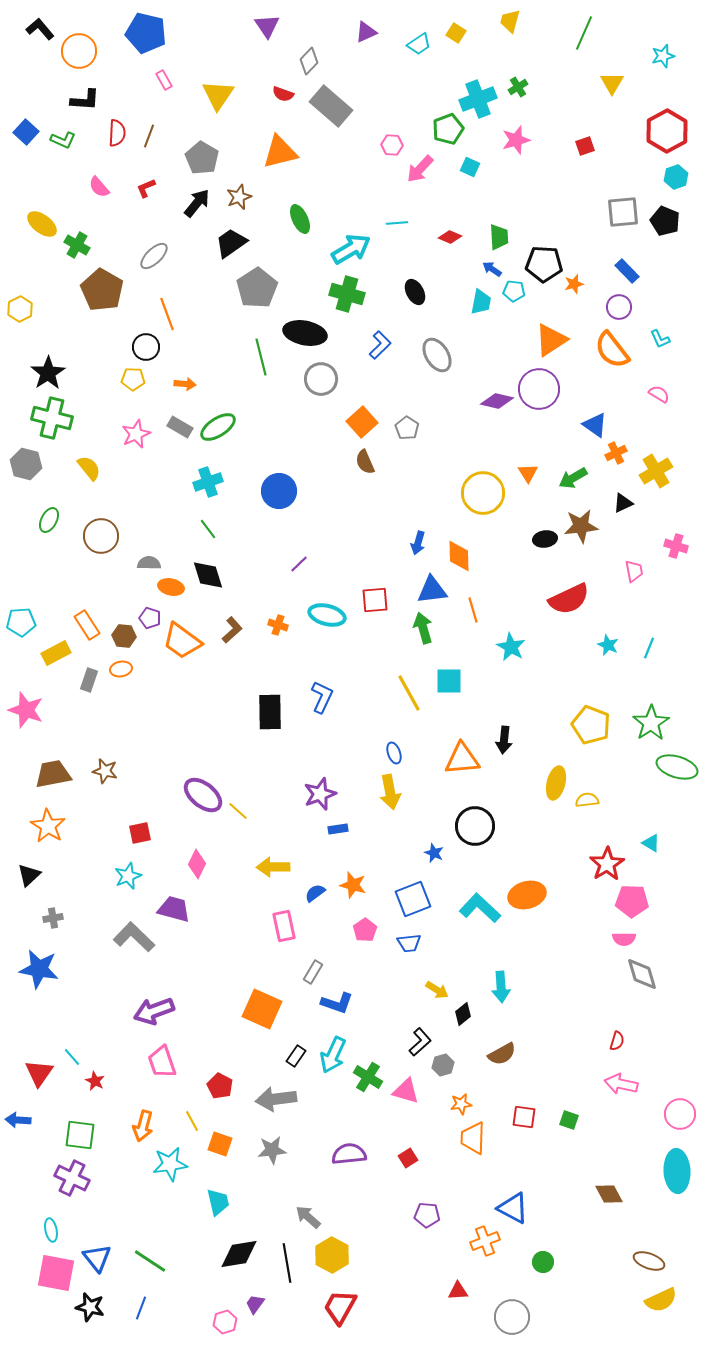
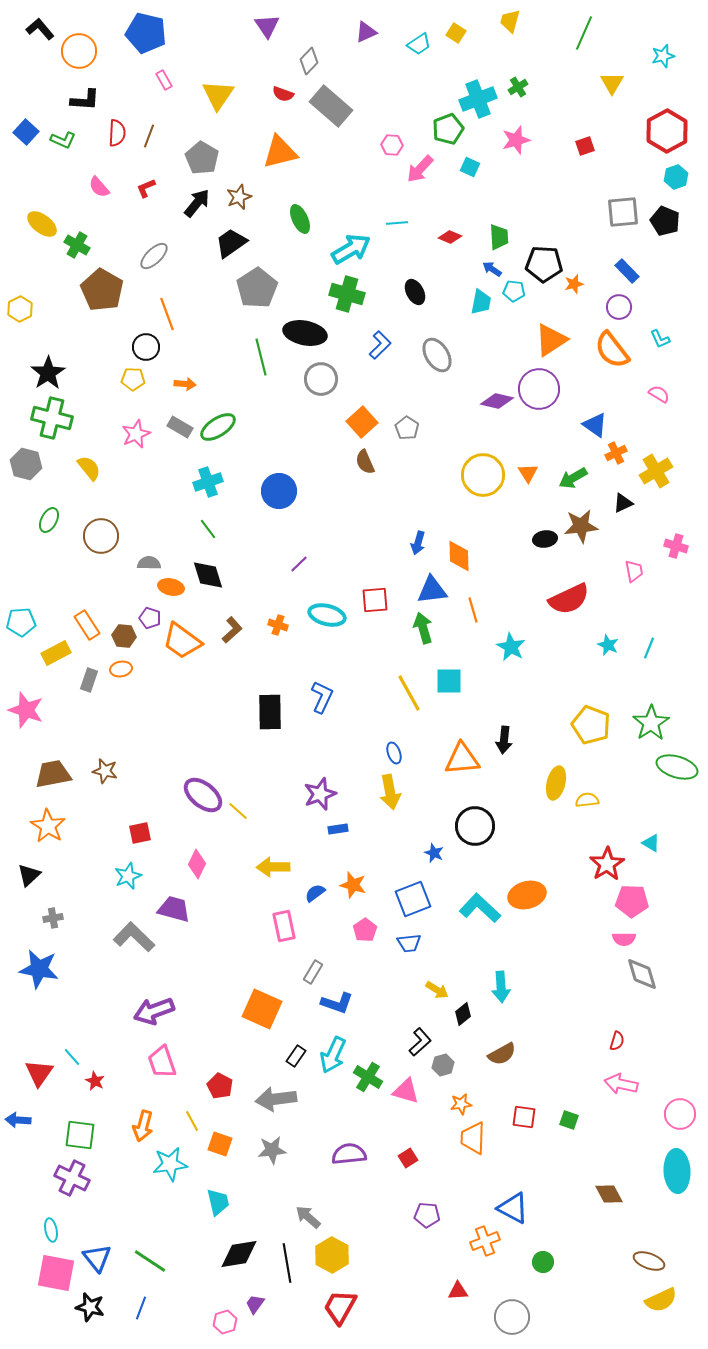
yellow circle at (483, 493): moved 18 px up
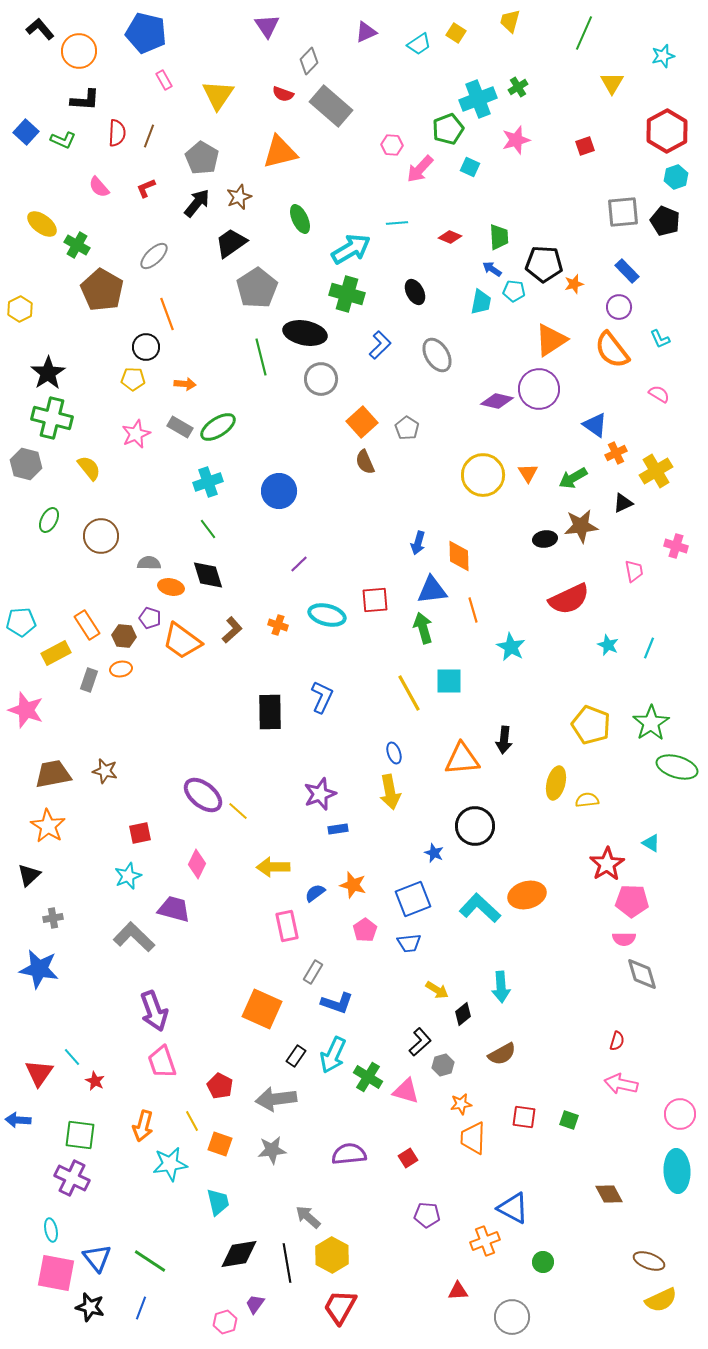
pink rectangle at (284, 926): moved 3 px right
purple arrow at (154, 1011): rotated 90 degrees counterclockwise
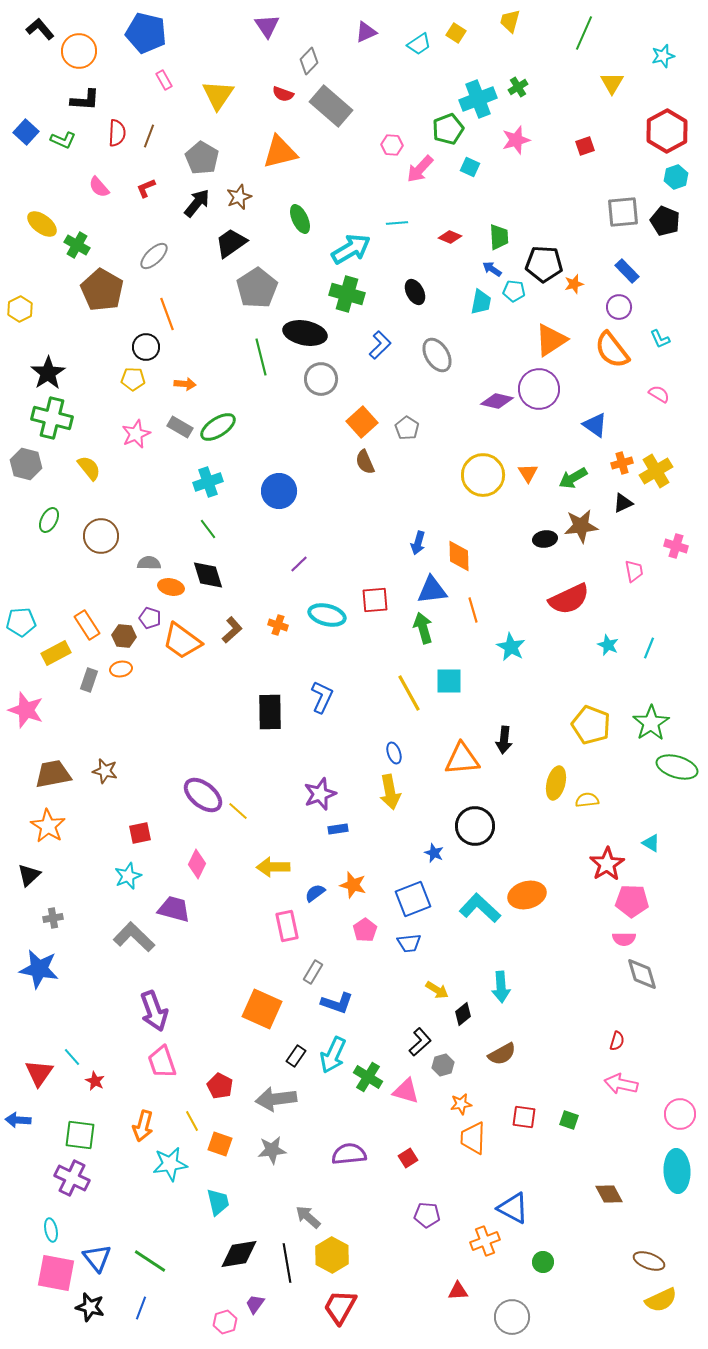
orange cross at (616, 453): moved 6 px right, 10 px down; rotated 10 degrees clockwise
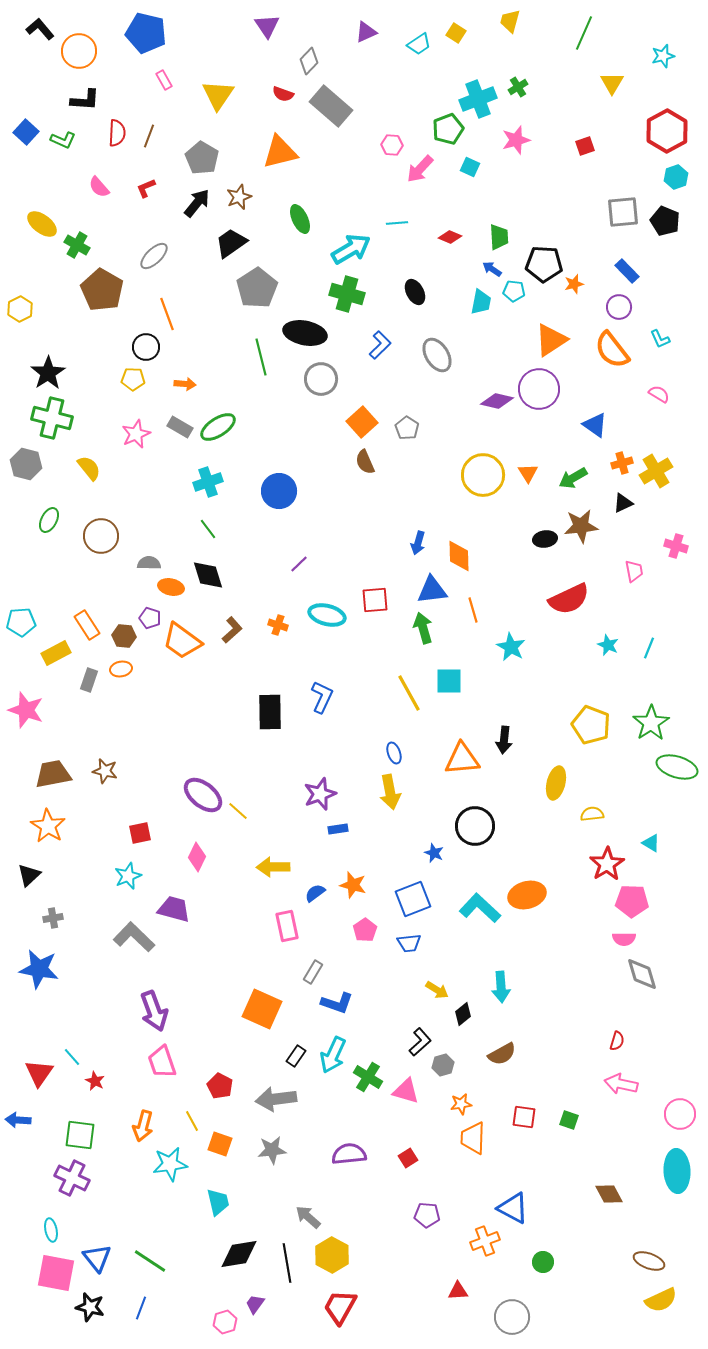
yellow semicircle at (587, 800): moved 5 px right, 14 px down
pink diamond at (197, 864): moved 7 px up
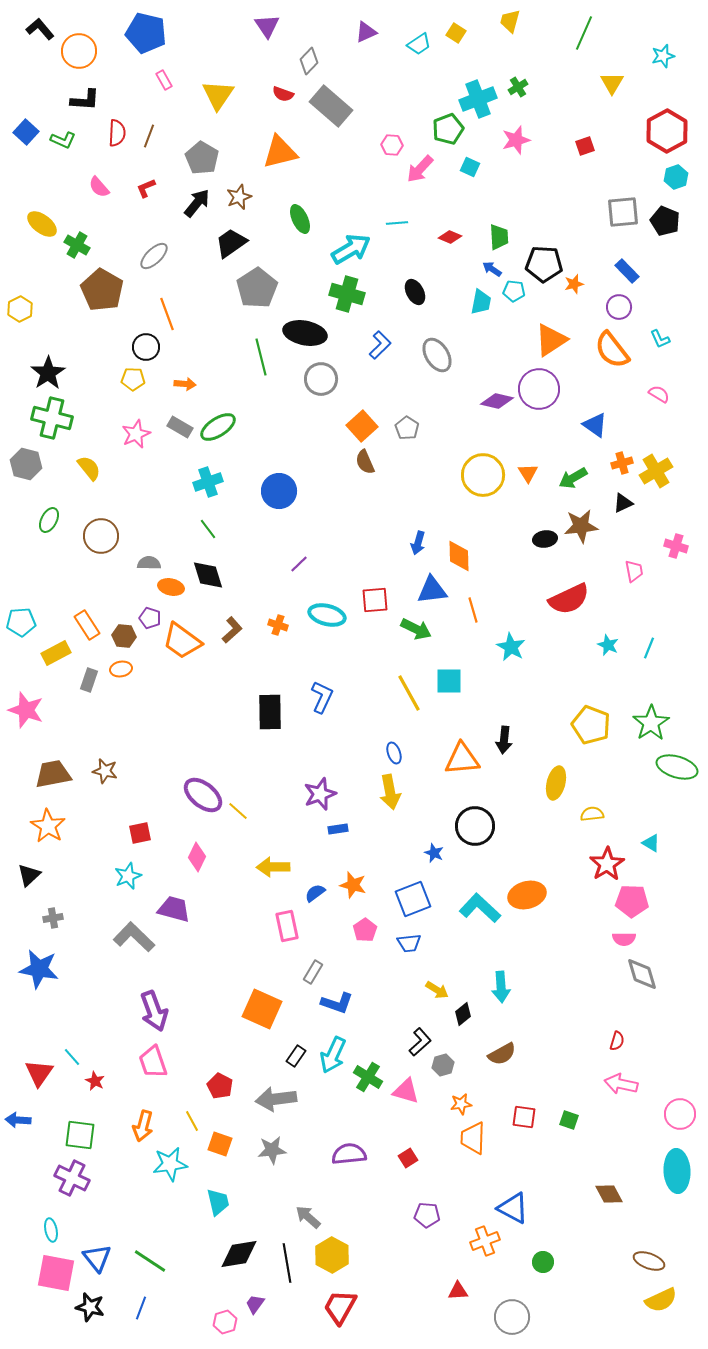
orange square at (362, 422): moved 4 px down
green arrow at (423, 628): moved 7 px left, 1 px down; rotated 132 degrees clockwise
pink trapezoid at (162, 1062): moved 9 px left
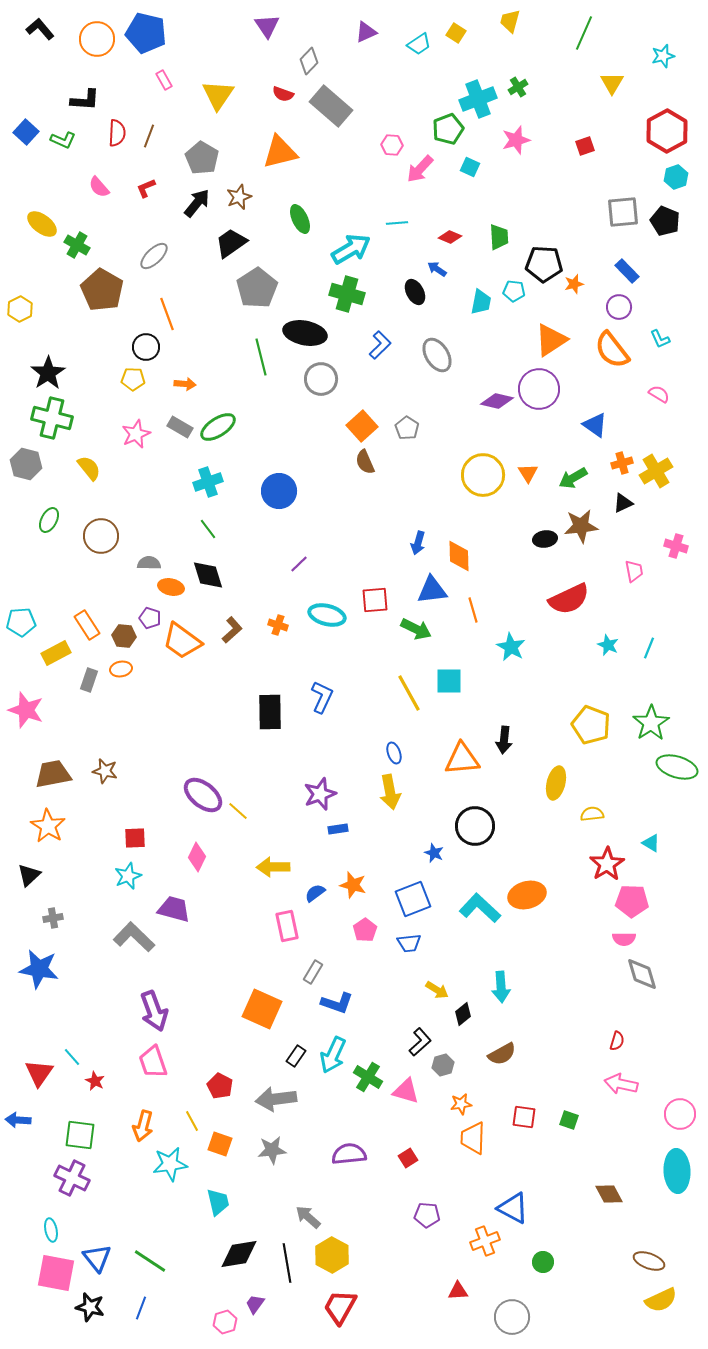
orange circle at (79, 51): moved 18 px right, 12 px up
blue arrow at (492, 269): moved 55 px left
red square at (140, 833): moved 5 px left, 5 px down; rotated 10 degrees clockwise
